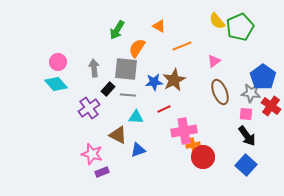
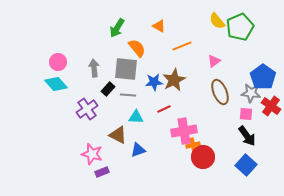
green arrow: moved 2 px up
orange semicircle: rotated 108 degrees clockwise
purple cross: moved 2 px left, 1 px down
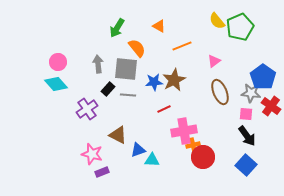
gray arrow: moved 4 px right, 4 px up
cyan triangle: moved 16 px right, 43 px down
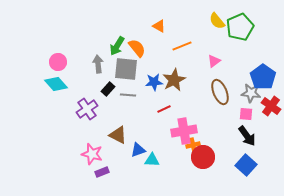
green arrow: moved 18 px down
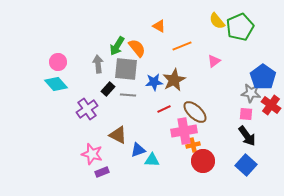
brown ellipse: moved 25 px left, 20 px down; rotated 25 degrees counterclockwise
red cross: moved 1 px up
red circle: moved 4 px down
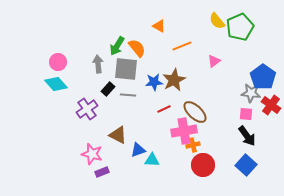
red circle: moved 4 px down
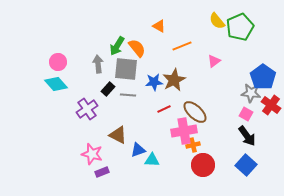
pink square: rotated 24 degrees clockwise
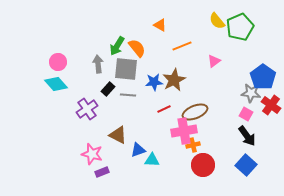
orange triangle: moved 1 px right, 1 px up
brown ellipse: rotated 65 degrees counterclockwise
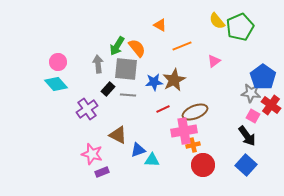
red line: moved 1 px left
pink square: moved 7 px right, 2 px down
